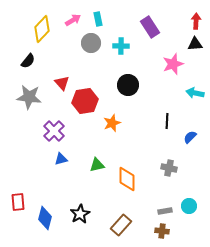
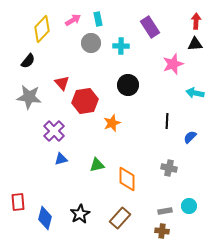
brown rectangle: moved 1 px left, 7 px up
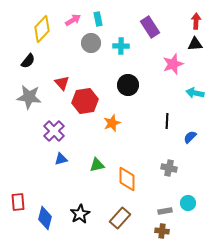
cyan circle: moved 1 px left, 3 px up
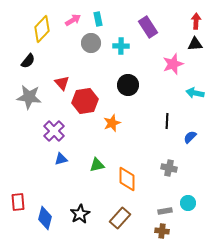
purple rectangle: moved 2 px left
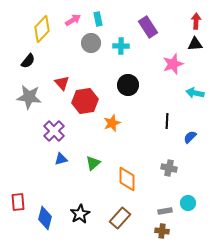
green triangle: moved 4 px left, 2 px up; rotated 28 degrees counterclockwise
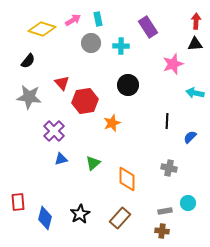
yellow diamond: rotated 64 degrees clockwise
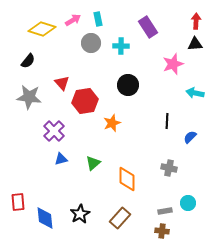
blue diamond: rotated 20 degrees counterclockwise
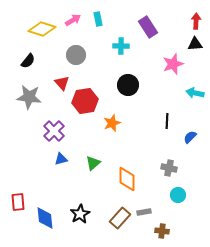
gray circle: moved 15 px left, 12 px down
cyan circle: moved 10 px left, 8 px up
gray rectangle: moved 21 px left, 1 px down
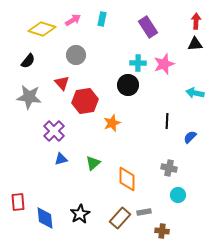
cyan rectangle: moved 4 px right; rotated 24 degrees clockwise
cyan cross: moved 17 px right, 17 px down
pink star: moved 9 px left
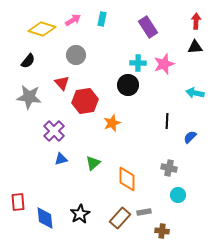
black triangle: moved 3 px down
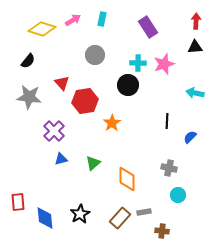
gray circle: moved 19 px right
orange star: rotated 12 degrees counterclockwise
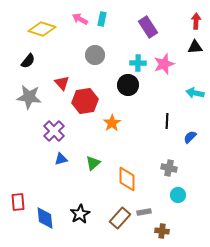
pink arrow: moved 7 px right, 1 px up; rotated 119 degrees counterclockwise
